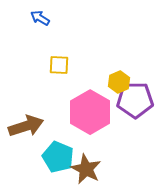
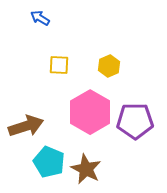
yellow hexagon: moved 10 px left, 16 px up
purple pentagon: moved 21 px down
cyan pentagon: moved 9 px left, 5 px down
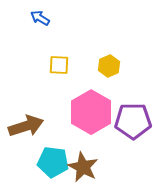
pink hexagon: moved 1 px right
purple pentagon: moved 2 px left
cyan pentagon: moved 4 px right; rotated 16 degrees counterclockwise
brown star: moved 3 px left, 2 px up
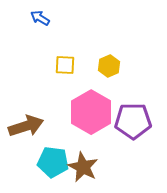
yellow square: moved 6 px right
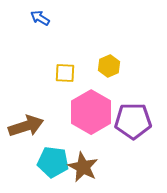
yellow square: moved 8 px down
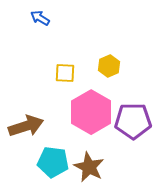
brown star: moved 6 px right
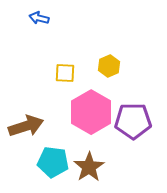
blue arrow: moved 1 px left; rotated 18 degrees counterclockwise
brown star: rotated 12 degrees clockwise
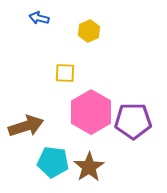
yellow hexagon: moved 20 px left, 35 px up
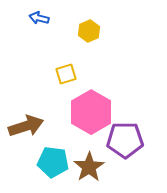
yellow square: moved 1 px right, 1 px down; rotated 20 degrees counterclockwise
purple pentagon: moved 8 px left, 19 px down
